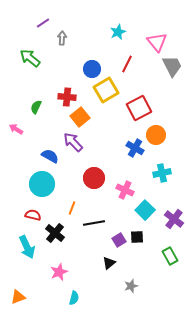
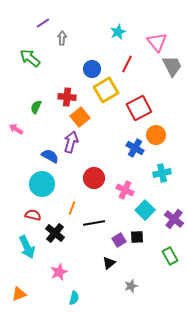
purple arrow: moved 2 px left; rotated 60 degrees clockwise
orange triangle: moved 1 px right, 3 px up
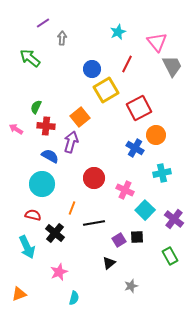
red cross: moved 21 px left, 29 px down
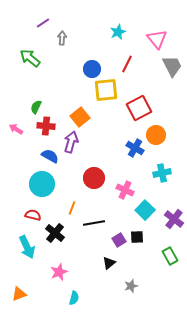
pink triangle: moved 3 px up
yellow square: rotated 25 degrees clockwise
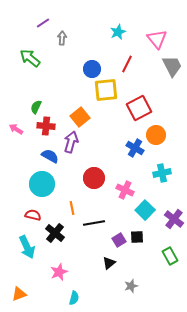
orange line: rotated 32 degrees counterclockwise
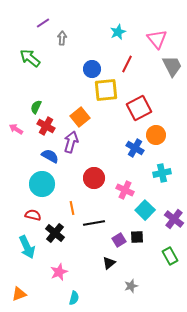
red cross: rotated 24 degrees clockwise
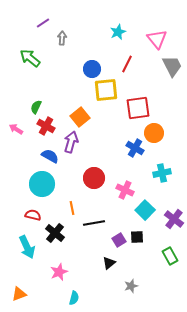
red square: moved 1 px left; rotated 20 degrees clockwise
orange circle: moved 2 px left, 2 px up
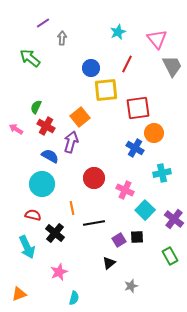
blue circle: moved 1 px left, 1 px up
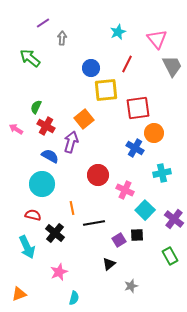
orange square: moved 4 px right, 2 px down
red circle: moved 4 px right, 3 px up
black square: moved 2 px up
black triangle: moved 1 px down
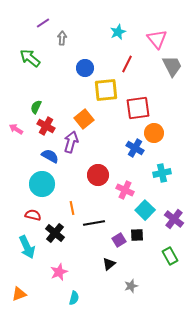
blue circle: moved 6 px left
